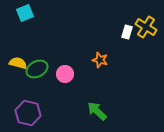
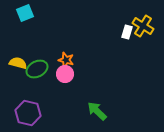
yellow cross: moved 3 px left, 1 px up
orange star: moved 34 px left
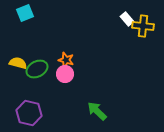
yellow cross: rotated 25 degrees counterclockwise
white rectangle: moved 13 px up; rotated 56 degrees counterclockwise
purple hexagon: moved 1 px right
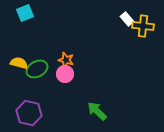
yellow semicircle: moved 1 px right
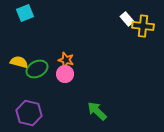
yellow semicircle: moved 1 px up
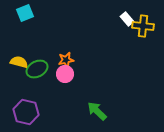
orange star: rotated 28 degrees counterclockwise
purple hexagon: moved 3 px left, 1 px up
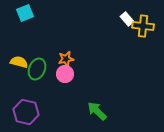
orange star: moved 1 px up
green ellipse: rotated 40 degrees counterclockwise
